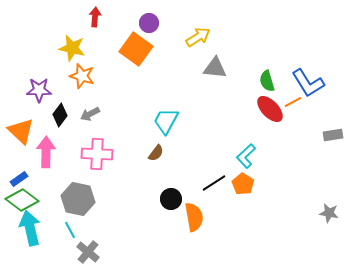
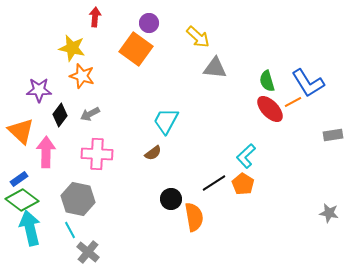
yellow arrow: rotated 75 degrees clockwise
brown semicircle: moved 3 px left; rotated 18 degrees clockwise
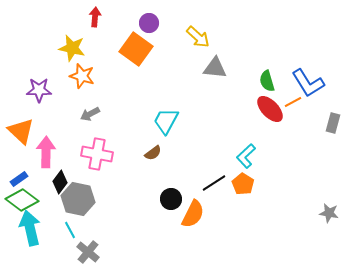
black diamond: moved 67 px down
gray rectangle: moved 12 px up; rotated 66 degrees counterclockwise
pink cross: rotated 8 degrees clockwise
orange semicircle: moved 1 px left, 3 px up; rotated 36 degrees clockwise
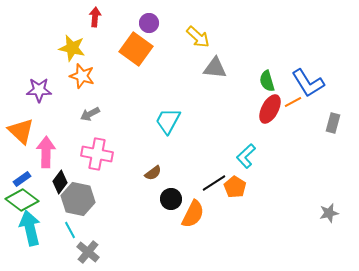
red ellipse: rotated 72 degrees clockwise
cyan trapezoid: moved 2 px right
brown semicircle: moved 20 px down
blue rectangle: moved 3 px right
orange pentagon: moved 8 px left, 3 px down
gray star: rotated 24 degrees counterclockwise
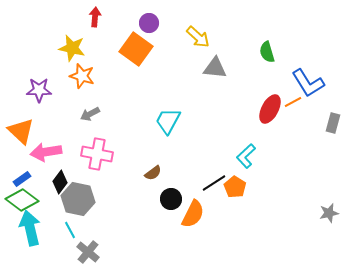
green semicircle: moved 29 px up
pink arrow: rotated 100 degrees counterclockwise
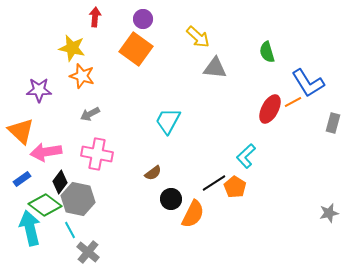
purple circle: moved 6 px left, 4 px up
green diamond: moved 23 px right, 5 px down
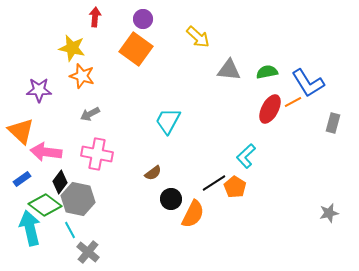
green semicircle: moved 20 px down; rotated 95 degrees clockwise
gray triangle: moved 14 px right, 2 px down
pink arrow: rotated 16 degrees clockwise
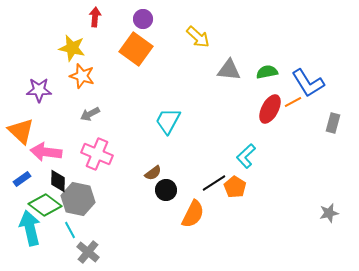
pink cross: rotated 12 degrees clockwise
black diamond: moved 2 px left, 1 px up; rotated 35 degrees counterclockwise
black circle: moved 5 px left, 9 px up
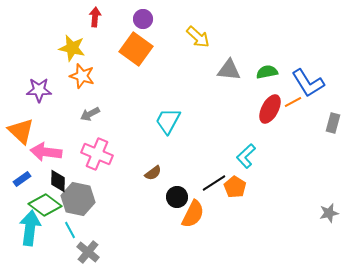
black circle: moved 11 px right, 7 px down
cyan arrow: rotated 20 degrees clockwise
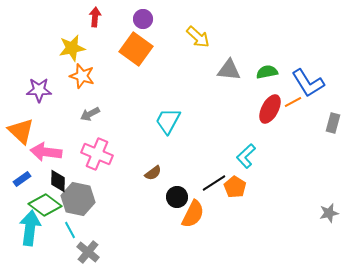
yellow star: rotated 24 degrees counterclockwise
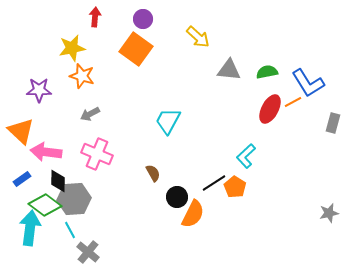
brown semicircle: rotated 84 degrees counterclockwise
gray hexagon: moved 4 px left; rotated 16 degrees counterclockwise
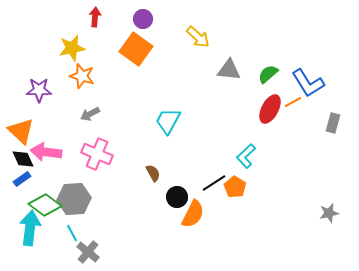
green semicircle: moved 1 px right, 2 px down; rotated 30 degrees counterclockwise
black diamond: moved 35 px left, 22 px up; rotated 25 degrees counterclockwise
cyan line: moved 2 px right, 3 px down
